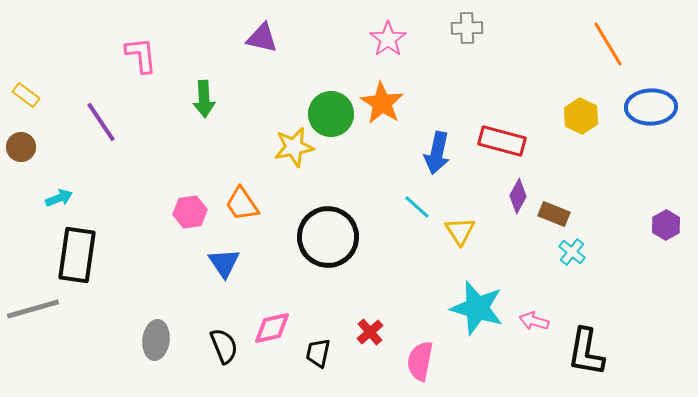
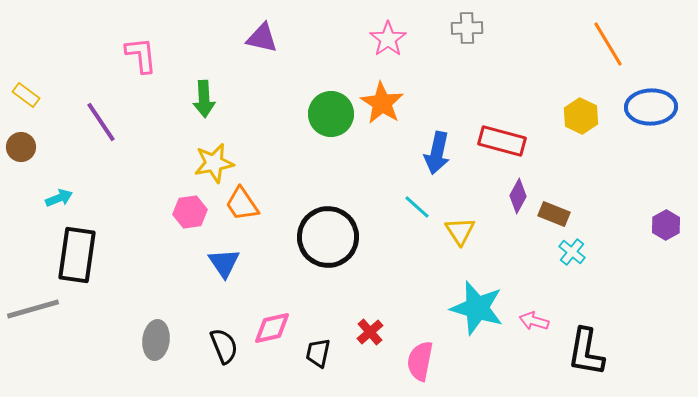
yellow star: moved 80 px left, 16 px down
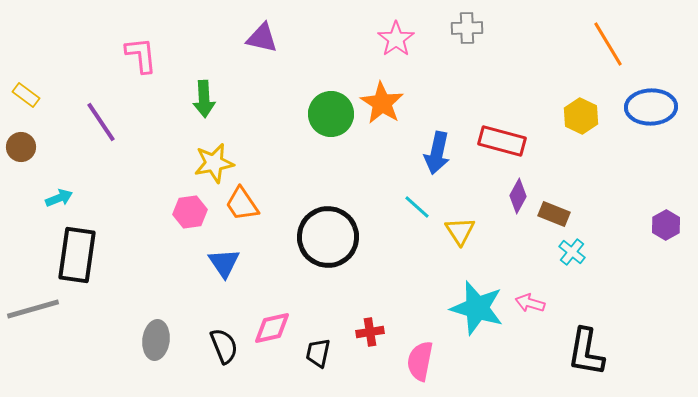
pink star: moved 8 px right
pink arrow: moved 4 px left, 18 px up
red cross: rotated 32 degrees clockwise
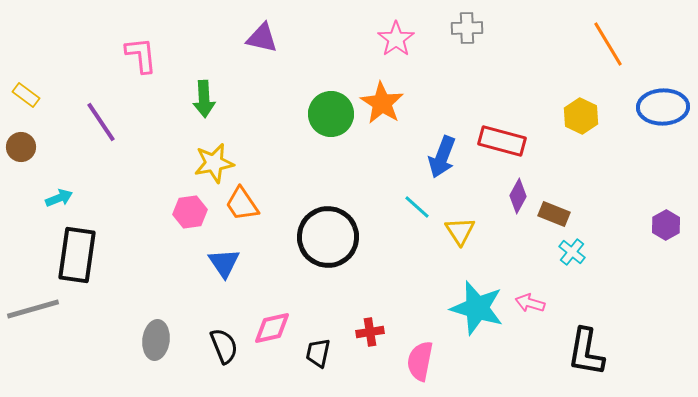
blue ellipse: moved 12 px right
blue arrow: moved 5 px right, 4 px down; rotated 9 degrees clockwise
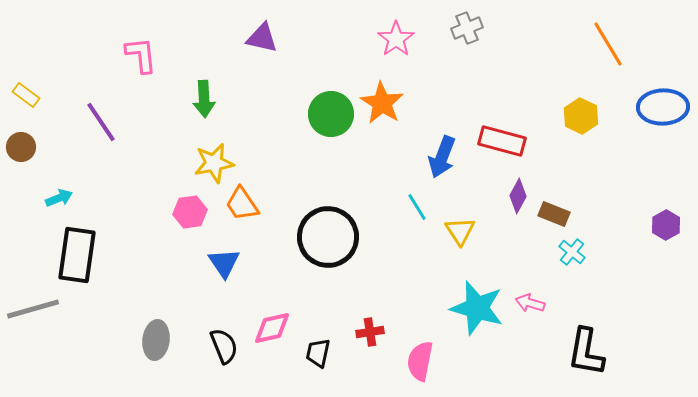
gray cross: rotated 20 degrees counterclockwise
cyan line: rotated 16 degrees clockwise
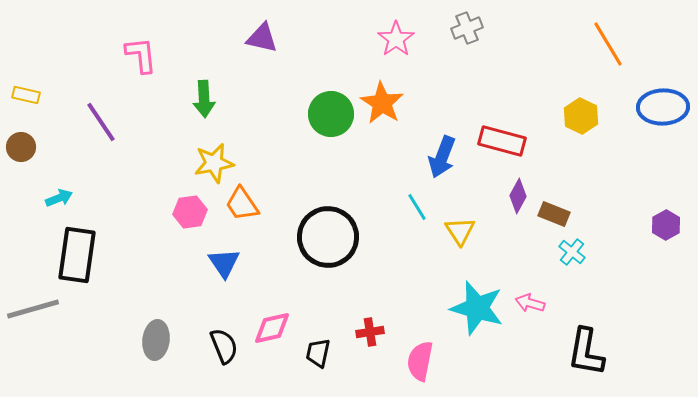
yellow rectangle: rotated 24 degrees counterclockwise
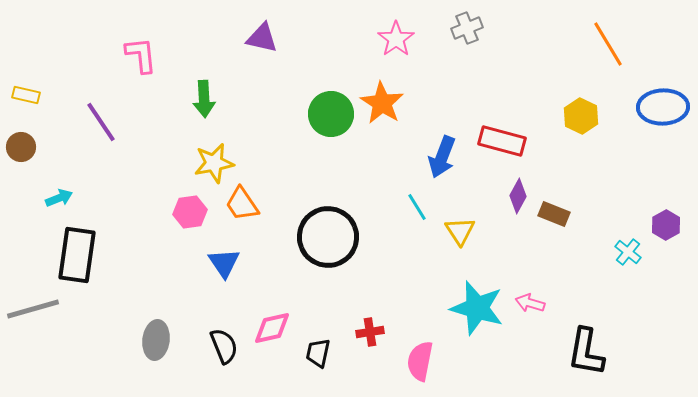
cyan cross: moved 56 px right
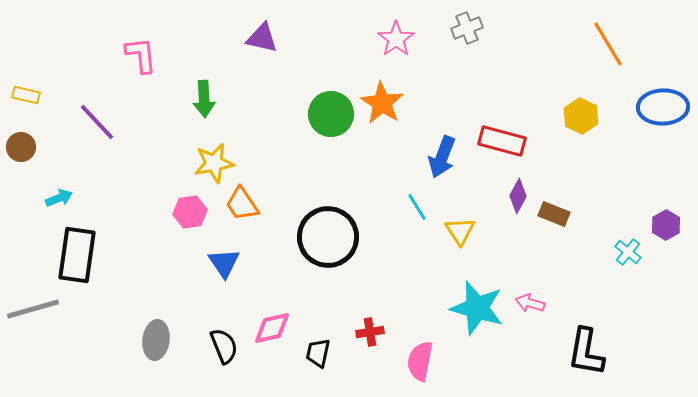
purple line: moved 4 px left; rotated 9 degrees counterclockwise
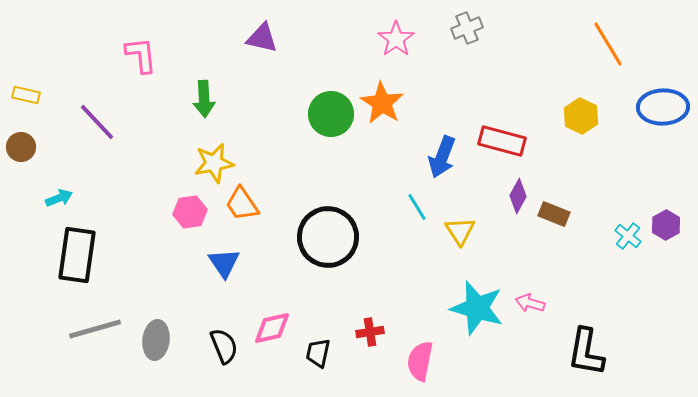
cyan cross: moved 16 px up
gray line: moved 62 px right, 20 px down
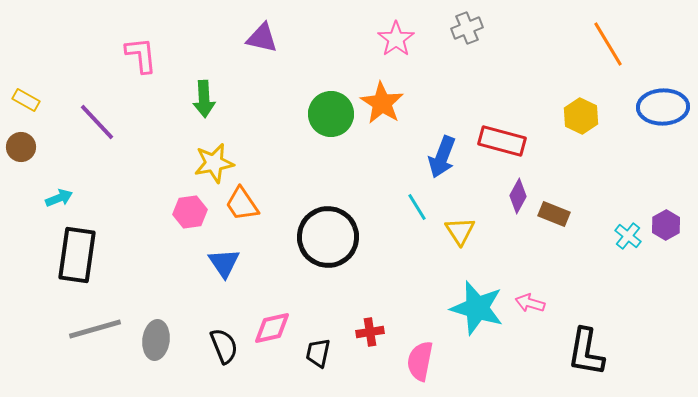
yellow rectangle: moved 5 px down; rotated 16 degrees clockwise
